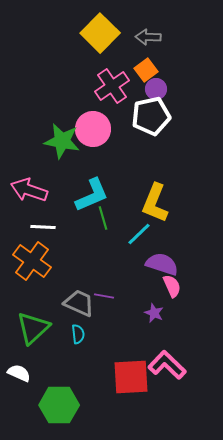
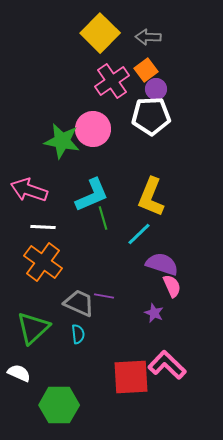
pink cross: moved 5 px up
white pentagon: rotated 9 degrees clockwise
yellow L-shape: moved 4 px left, 6 px up
orange cross: moved 11 px right, 1 px down
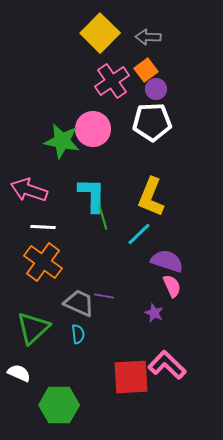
white pentagon: moved 1 px right, 6 px down
cyan L-shape: rotated 66 degrees counterclockwise
purple semicircle: moved 5 px right, 3 px up
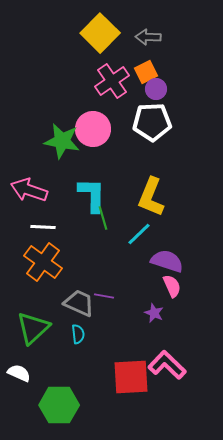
orange square: moved 2 px down; rotated 10 degrees clockwise
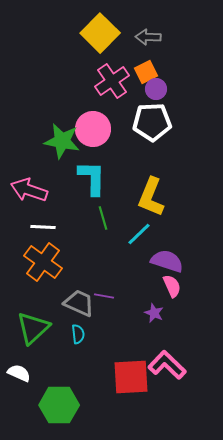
cyan L-shape: moved 17 px up
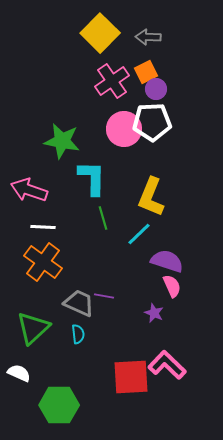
pink circle: moved 31 px right
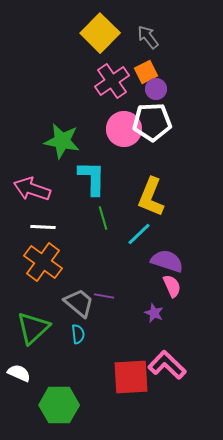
gray arrow: rotated 50 degrees clockwise
pink arrow: moved 3 px right, 1 px up
gray trapezoid: rotated 16 degrees clockwise
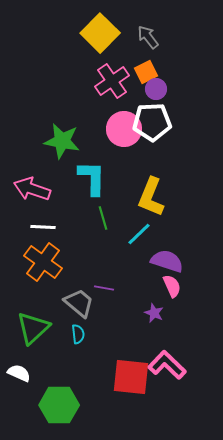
purple line: moved 8 px up
red square: rotated 9 degrees clockwise
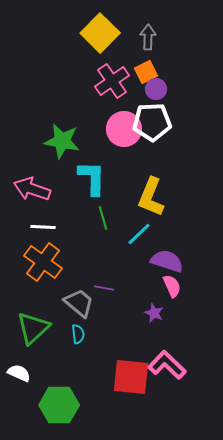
gray arrow: rotated 40 degrees clockwise
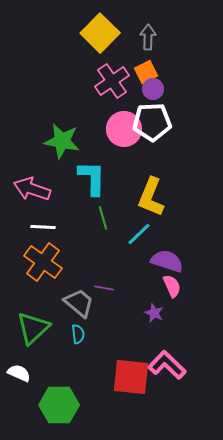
purple circle: moved 3 px left
